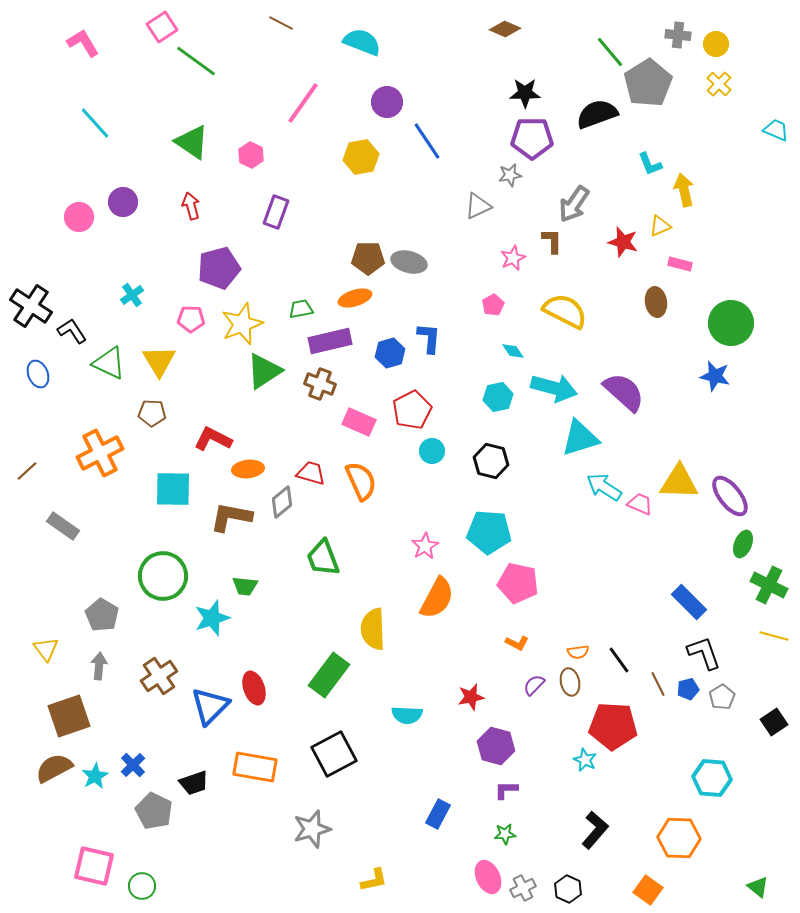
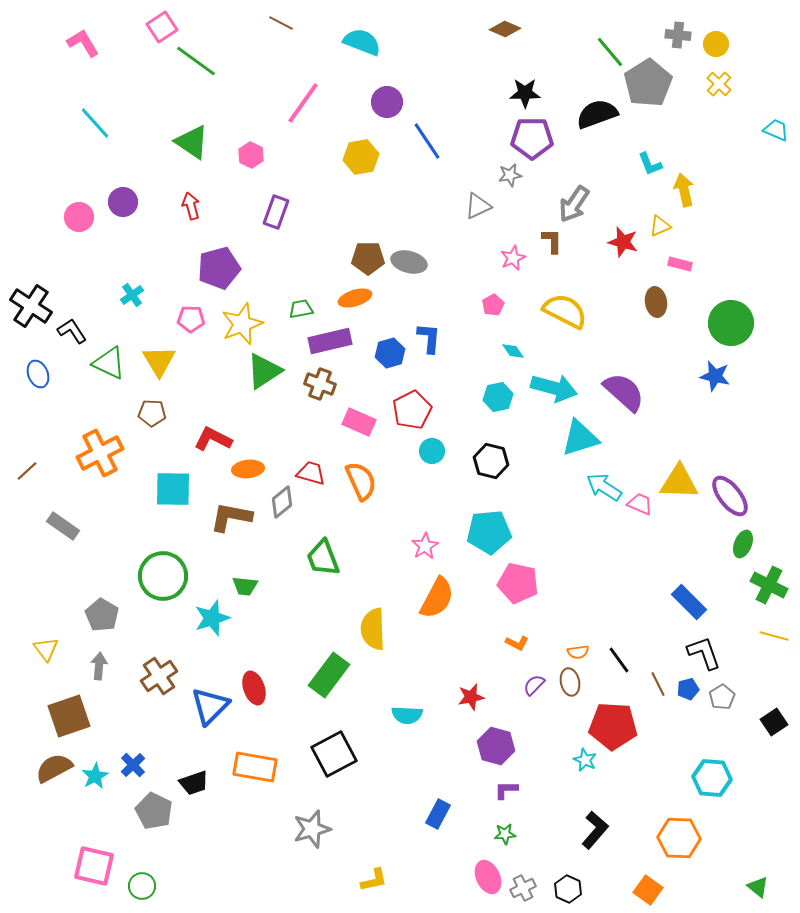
cyan pentagon at (489, 532): rotated 9 degrees counterclockwise
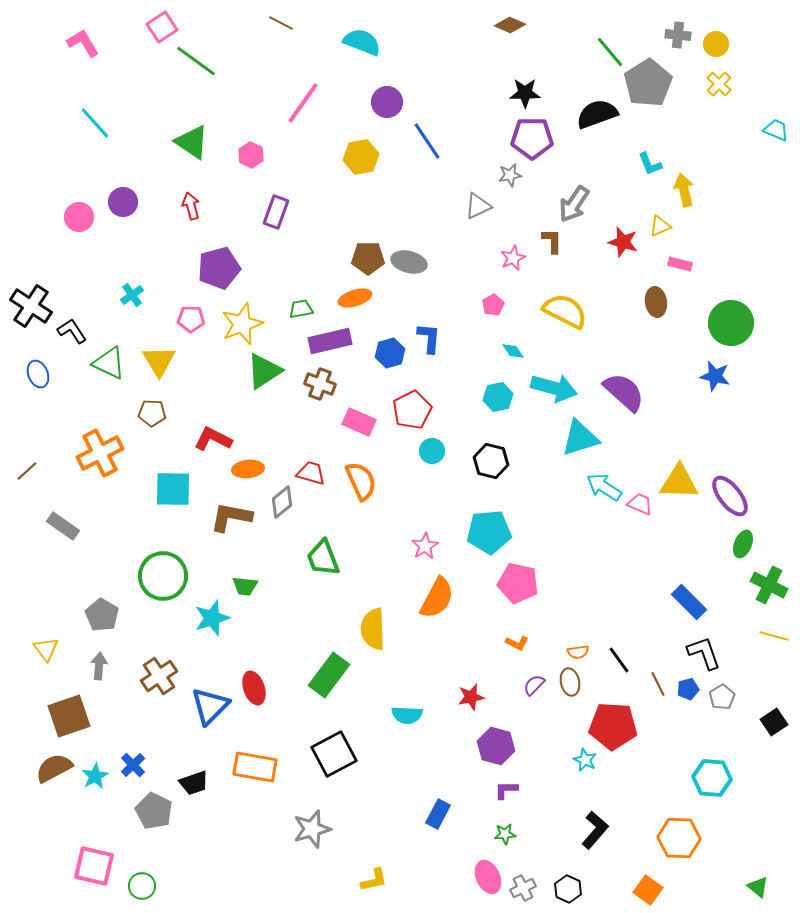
brown diamond at (505, 29): moved 5 px right, 4 px up
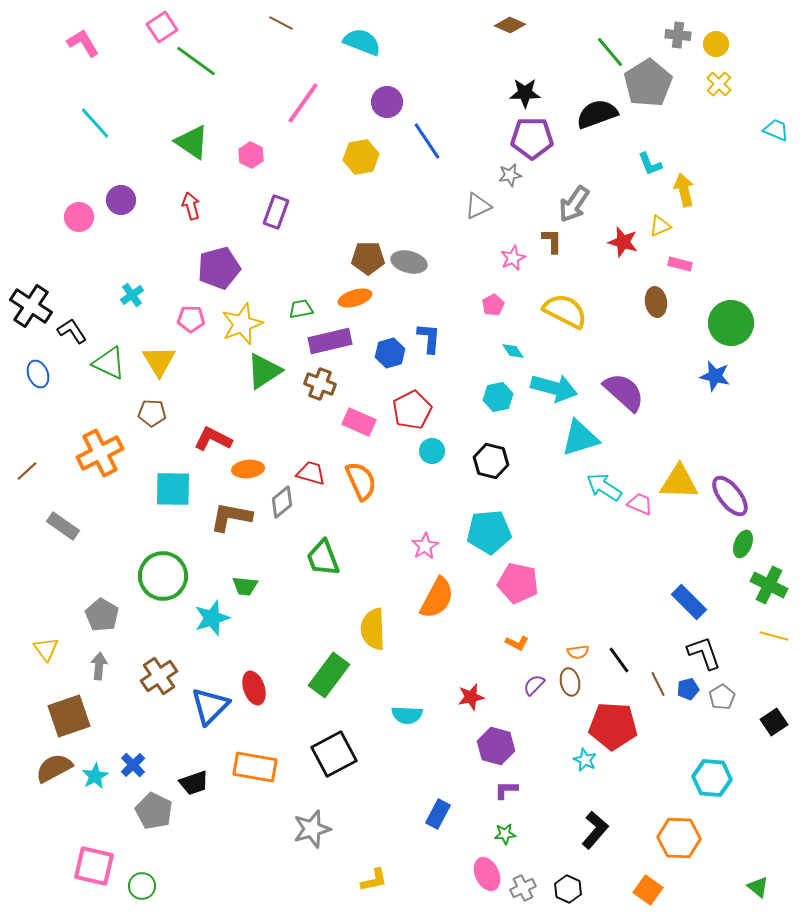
purple circle at (123, 202): moved 2 px left, 2 px up
pink ellipse at (488, 877): moved 1 px left, 3 px up
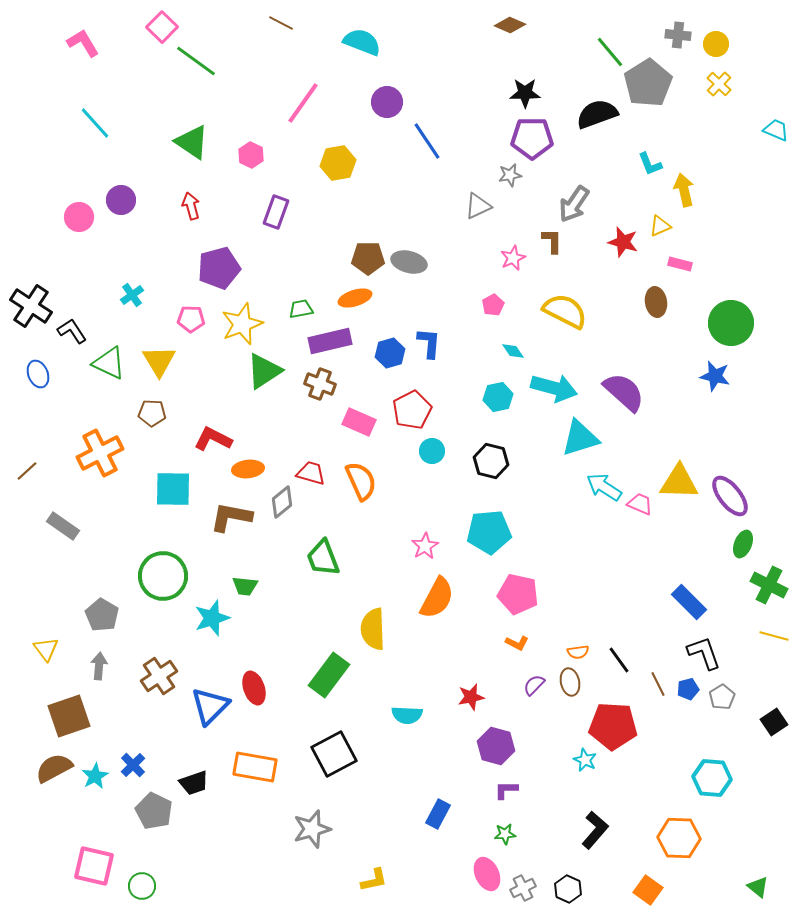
pink square at (162, 27): rotated 12 degrees counterclockwise
yellow hexagon at (361, 157): moved 23 px left, 6 px down
blue L-shape at (429, 338): moved 5 px down
pink pentagon at (518, 583): moved 11 px down
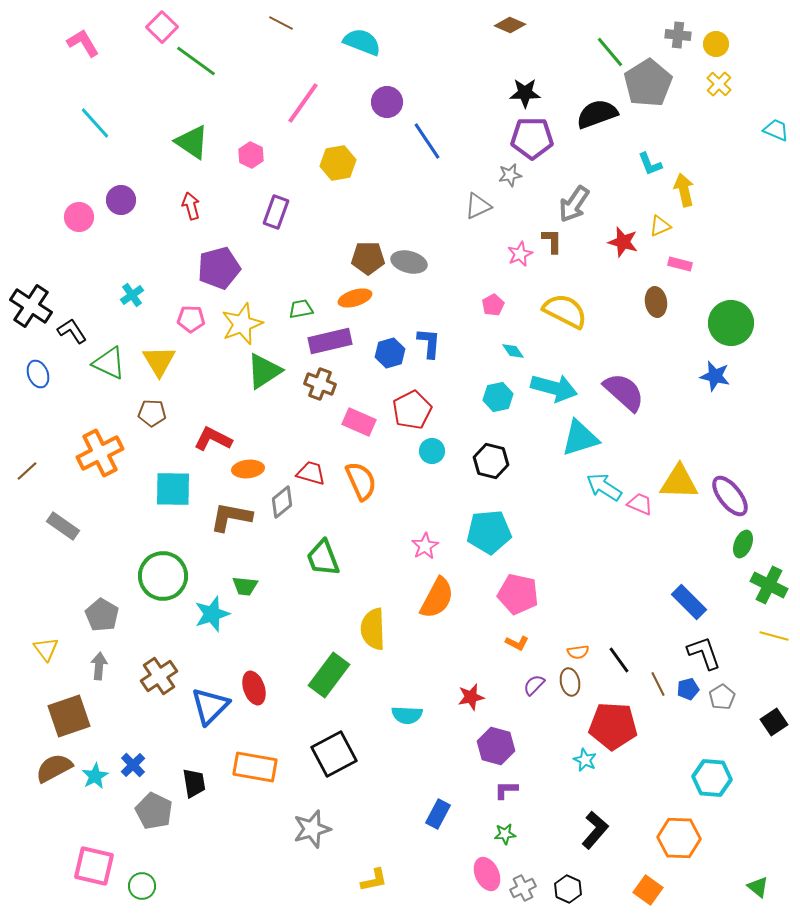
pink star at (513, 258): moved 7 px right, 4 px up
cyan star at (212, 618): moved 4 px up
black trapezoid at (194, 783): rotated 80 degrees counterclockwise
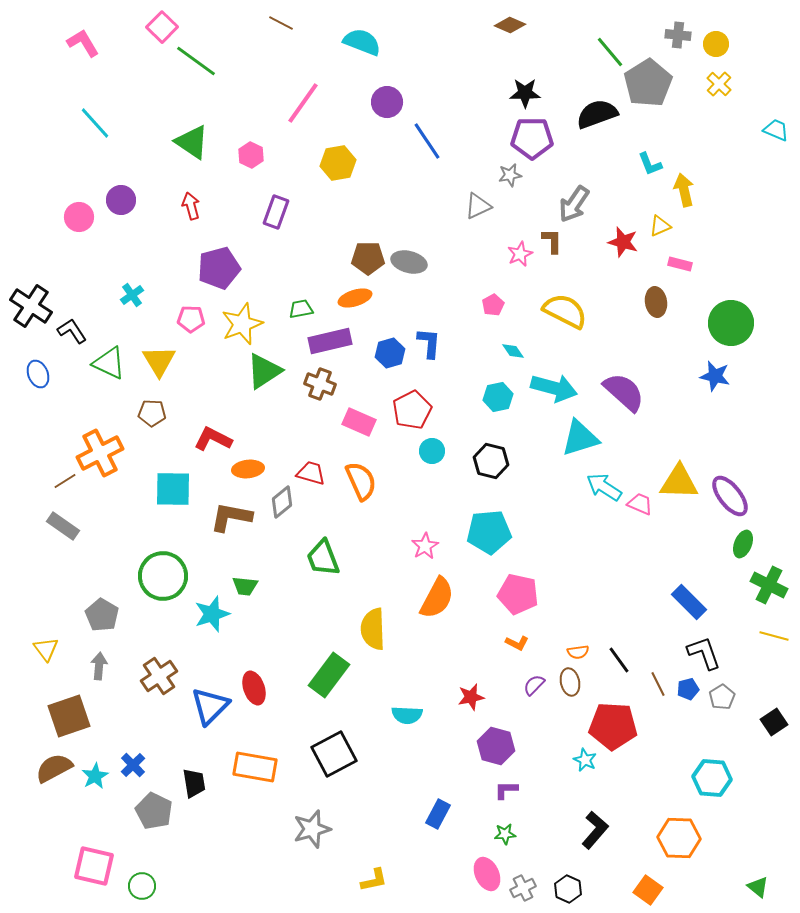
brown line at (27, 471): moved 38 px right, 10 px down; rotated 10 degrees clockwise
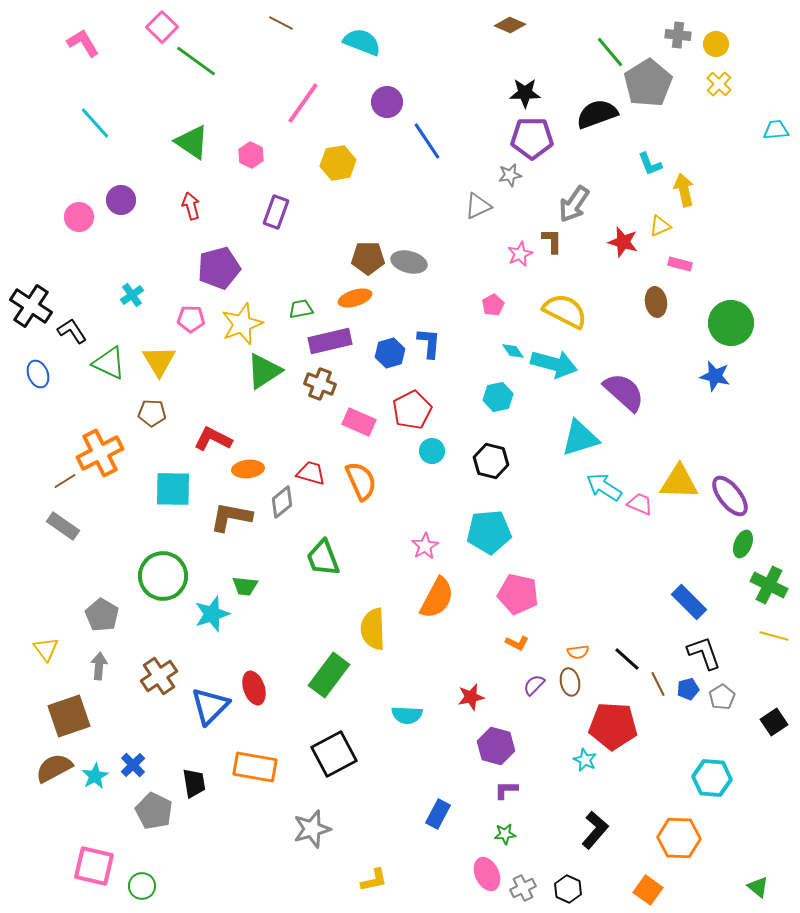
cyan trapezoid at (776, 130): rotated 28 degrees counterclockwise
cyan arrow at (554, 388): moved 24 px up
black line at (619, 660): moved 8 px right, 1 px up; rotated 12 degrees counterclockwise
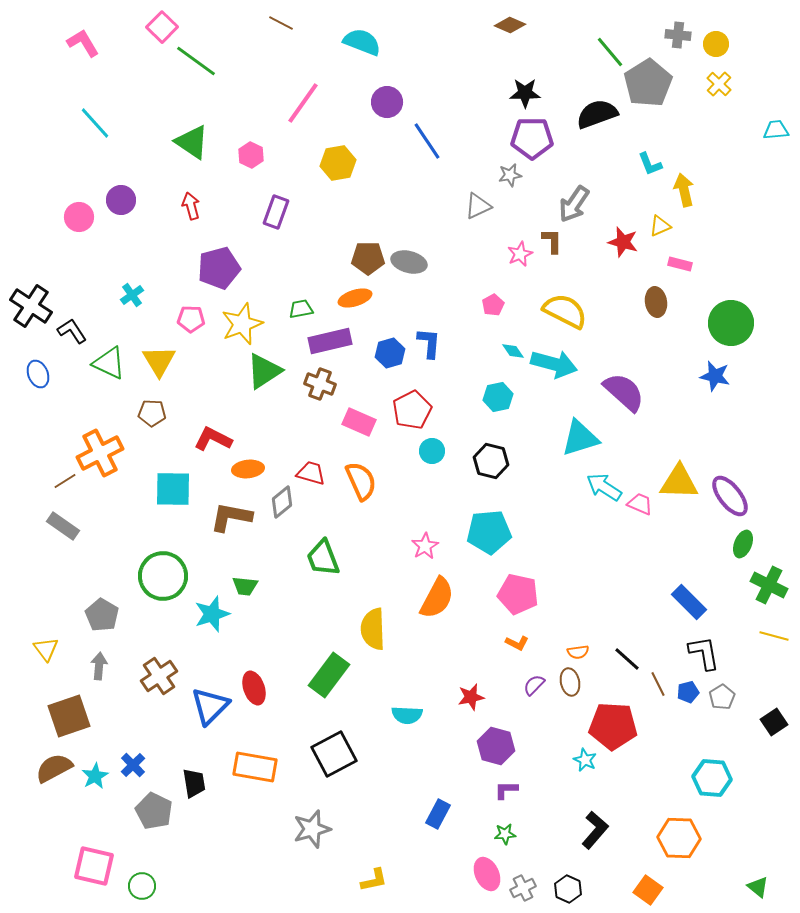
black L-shape at (704, 653): rotated 9 degrees clockwise
blue pentagon at (688, 689): moved 3 px down
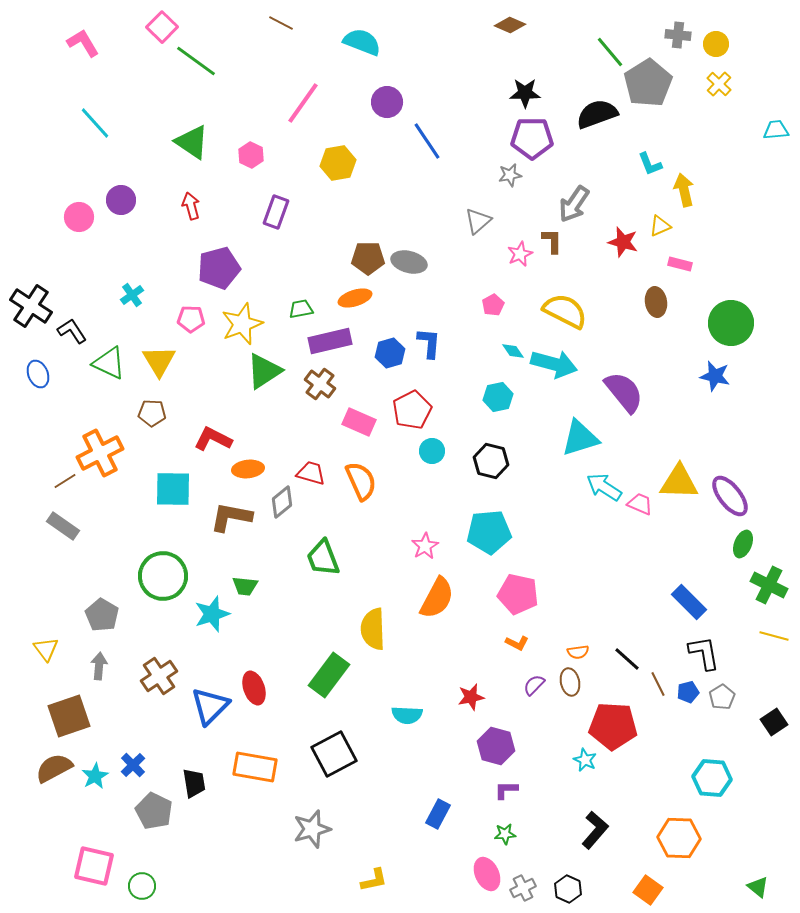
gray triangle at (478, 206): moved 15 px down; rotated 16 degrees counterclockwise
brown cross at (320, 384): rotated 16 degrees clockwise
purple semicircle at (624, 392): rotated 9 degrees clockwise
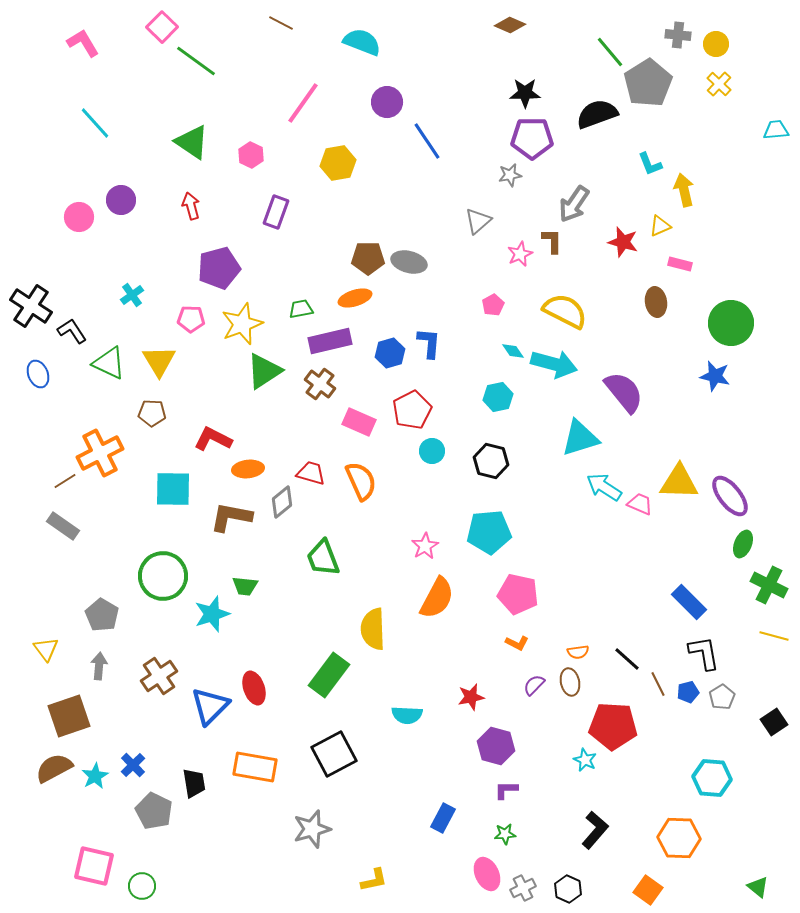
blue rectangle at (438, 814): moved 5 px right, 4 px down
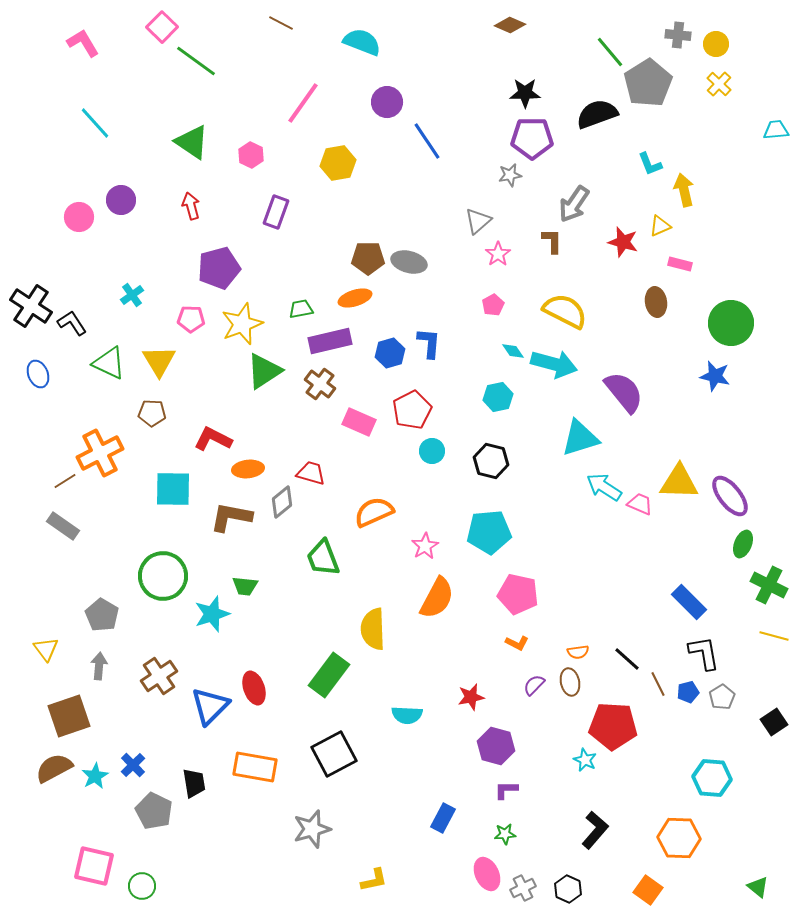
pink star at (520, 254): moved 22 px left; rotated 10 degrees counterclockwise
black L-shape at (72, 331): moved 8 px up
orange semicircle at (361, 481): moved 13 px right, 31 px down; rotated 90 degrees counterclockwise
